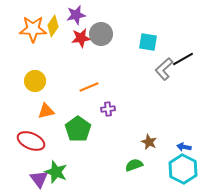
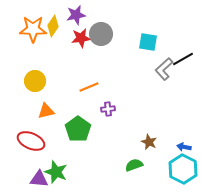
purple triangle: rotated 48 degrees counterclockwise
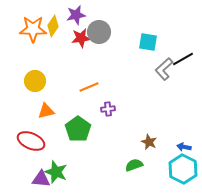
gray circle: moved 2 px left, 2 px up
purple triangle: moved 2 px right
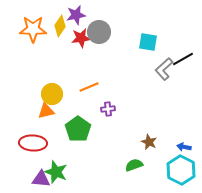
yellow diamond: moved 7 px right
yellow circle: moved 17 px right, 13 px down
red ellipse: moved 2 px right, 2 px down; rotated 20 degrees counterclockwise
cyan hexagon: moved 2 px left, 1 px down
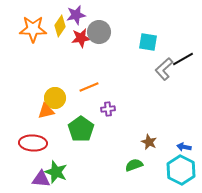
yellow circle: moved 3 px right, 4 px down
green pentagon: moved 3 px right
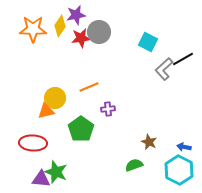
cyan square: rotated 18 degrees clockwise
cyan hexagon: moved 2 px left
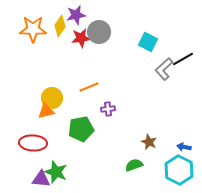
yellow circle: moved 3 px left
green pentagon: rotated 25 degrees clockwise
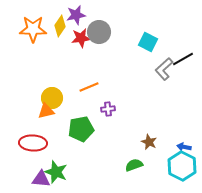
cyan hexagon: moved 3 px right, 4 px up
